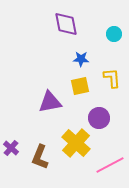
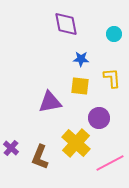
yellow square: rotated 18 degrees clockwise
pink line: moved 2 px up
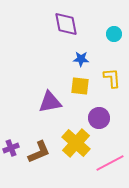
purple cross: rotated 28 degrees clockwise
brown L-shape: moved 1 px left, 5 px up; rotated 135 degrees counterclockwise
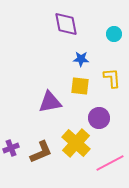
brown L-shape: moved 2 px right
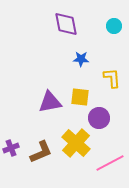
cyan circle: moved 8 px up
yellow square: moved 11 px down
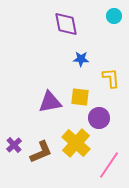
cyan circle: moved 10 px up
yellow L-shape: moved 1 px left
purple cross: moved 3 px right, 3 px up; rotated 21 degrees counterclockwise
pink line: moved 1 px left, 2 px down; rotated 28 degrees counterclockwise
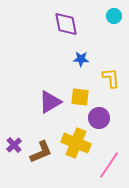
purple triangle: rotated 20 degrees counterclockwise
yellow cross: rotated 20 degrees counterclockwise
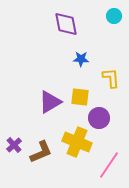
yellow cross: moved 1 px right, 1 px up
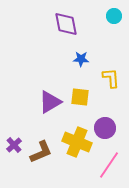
purple circle: moved 6 px right, 10 px down
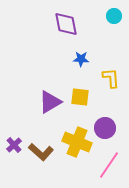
brown L-shape: rotated 65 degrees clockwise
